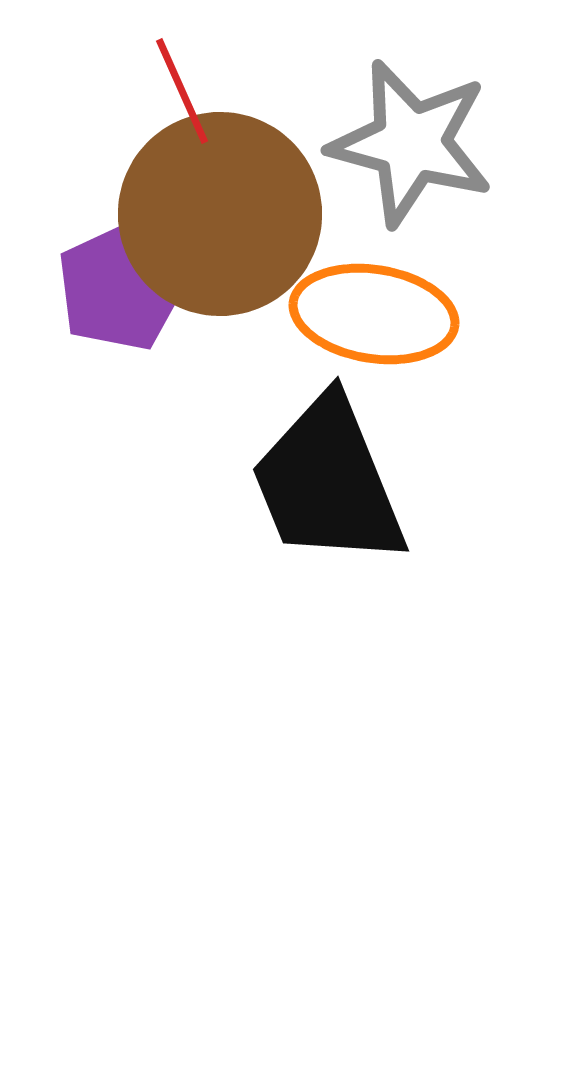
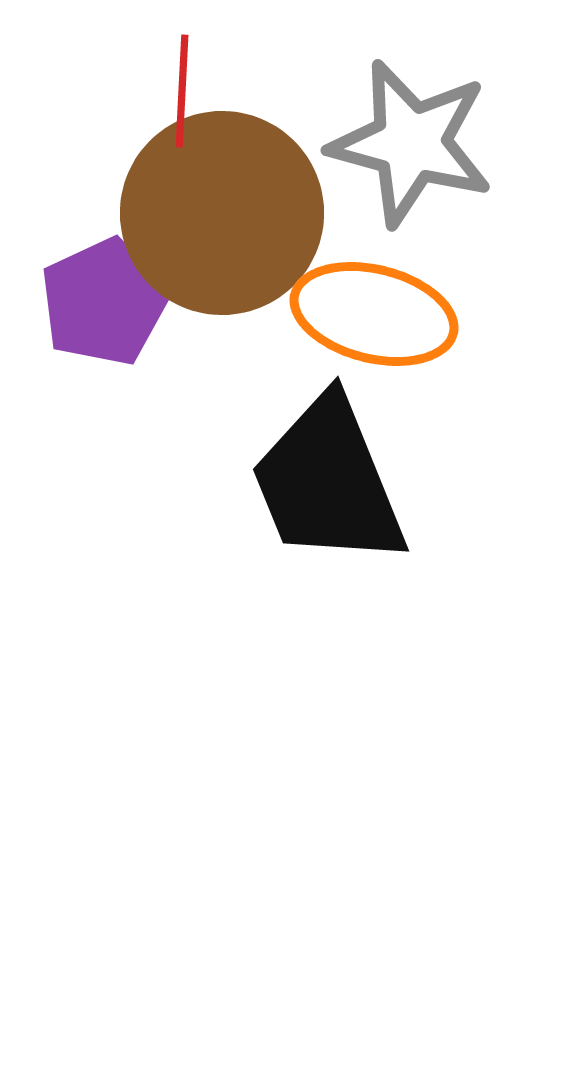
red line: rotated 27 degrees clockwise
brown circle: moved 2 px right, 1 px up
purple pentagon: moved 17 px left, 15 px down
orange ellipse: rotated 5 degrees clockwise
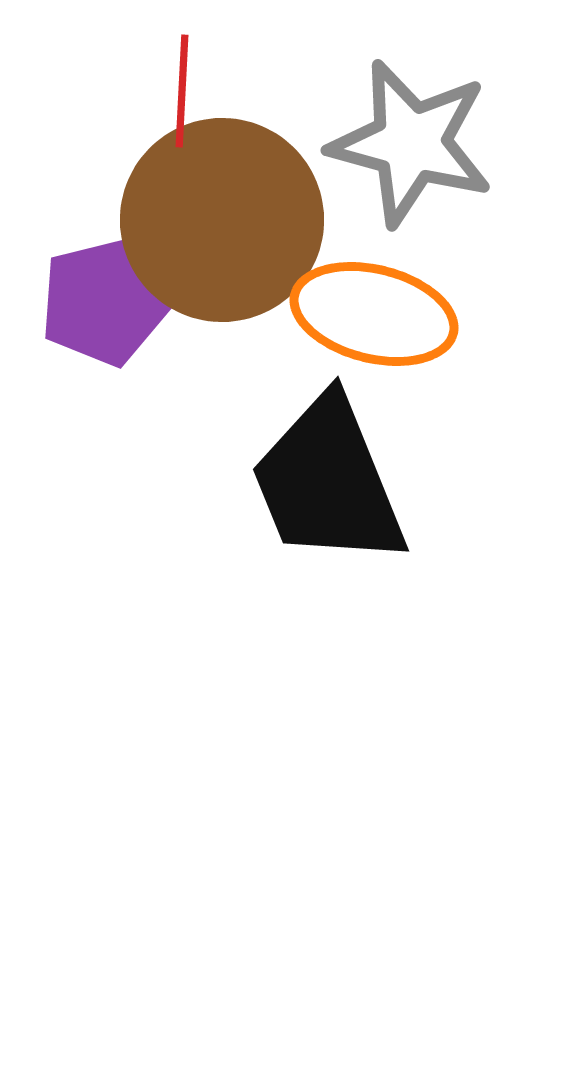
brown circle: moved 7 px down
purple pentagon: rotated 11 degrees clockwise
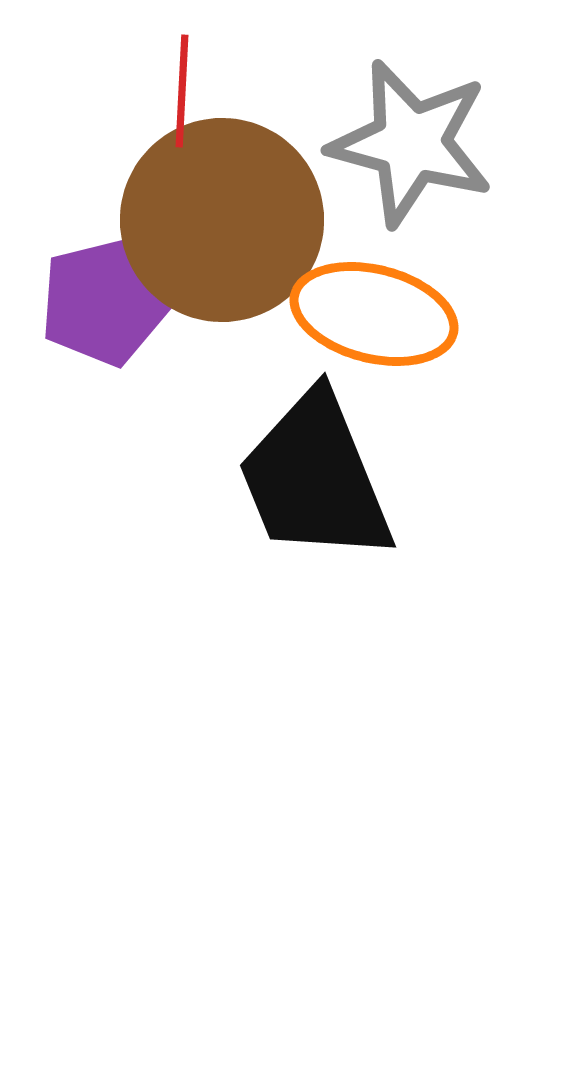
black trapezoid: moved 13 px left, 4 px up
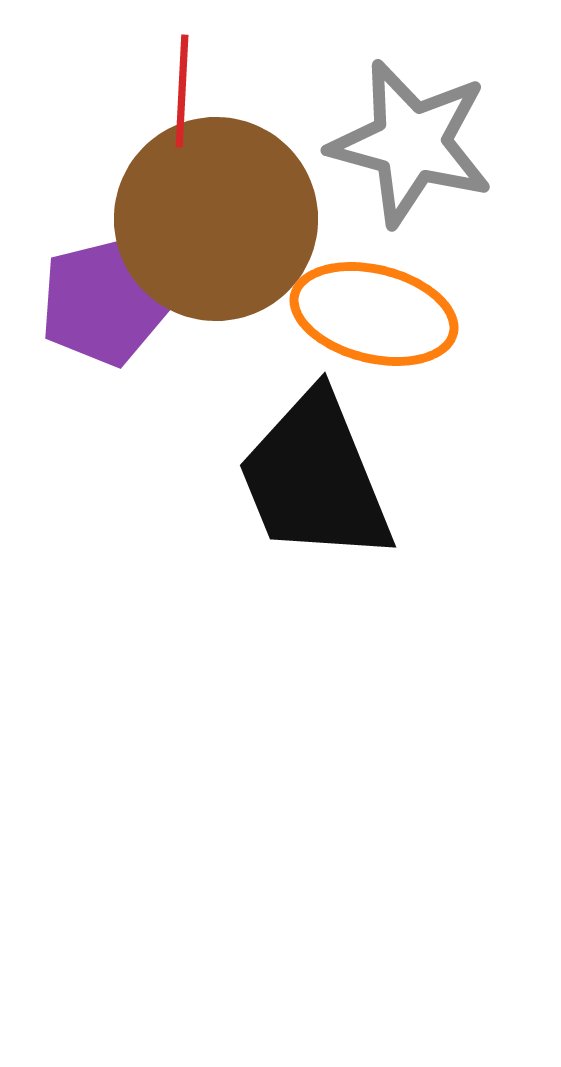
brown circle: moved 6 px left, 1 px up
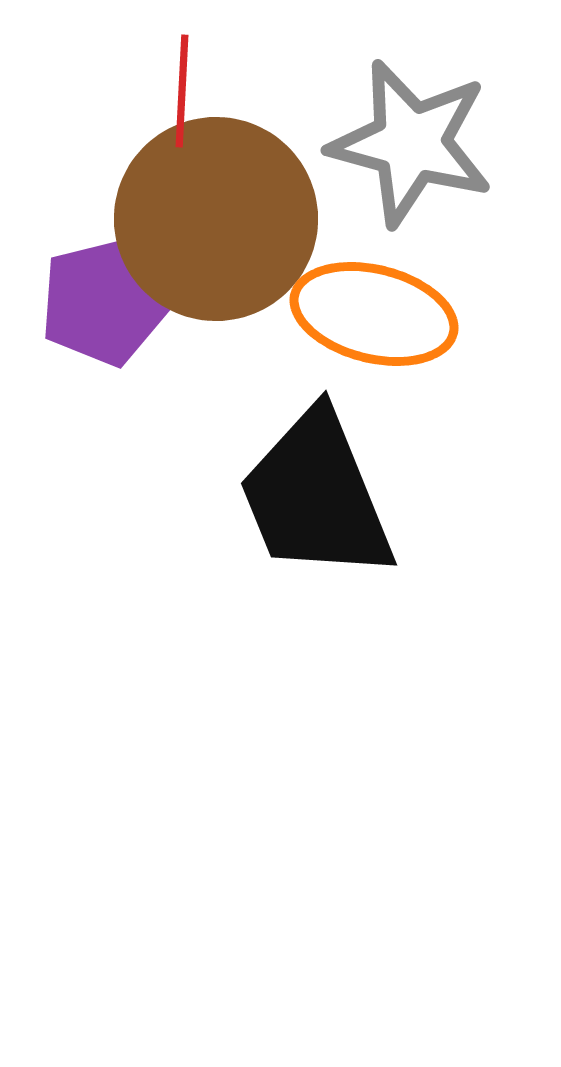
black trapezoid: moved 1 px right, 18 px down
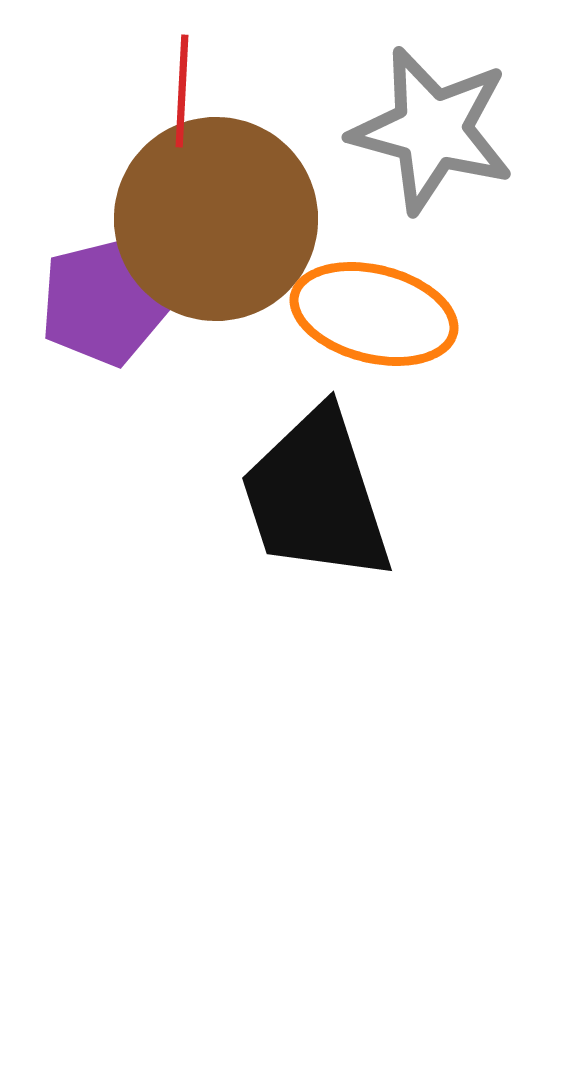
gray star: moved 21 px right, 13 px up
black trapezoid: rotated 4 degrees clockwise
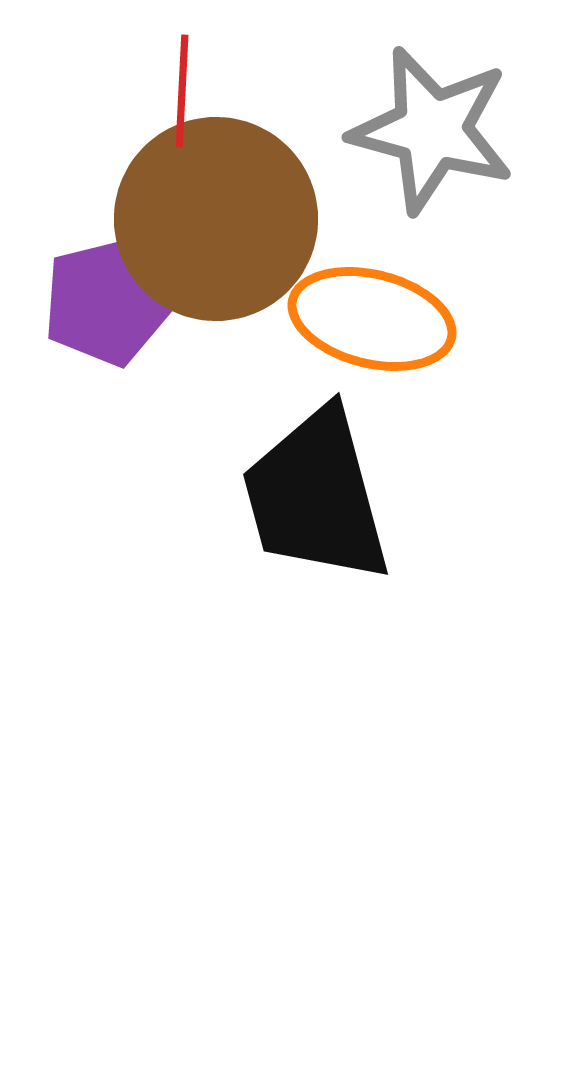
purple pentagon: moved 3 px right
orange ellipse: moved 2 px left, 5 px down
black trapezoid: rotated 3 degrees clockwise
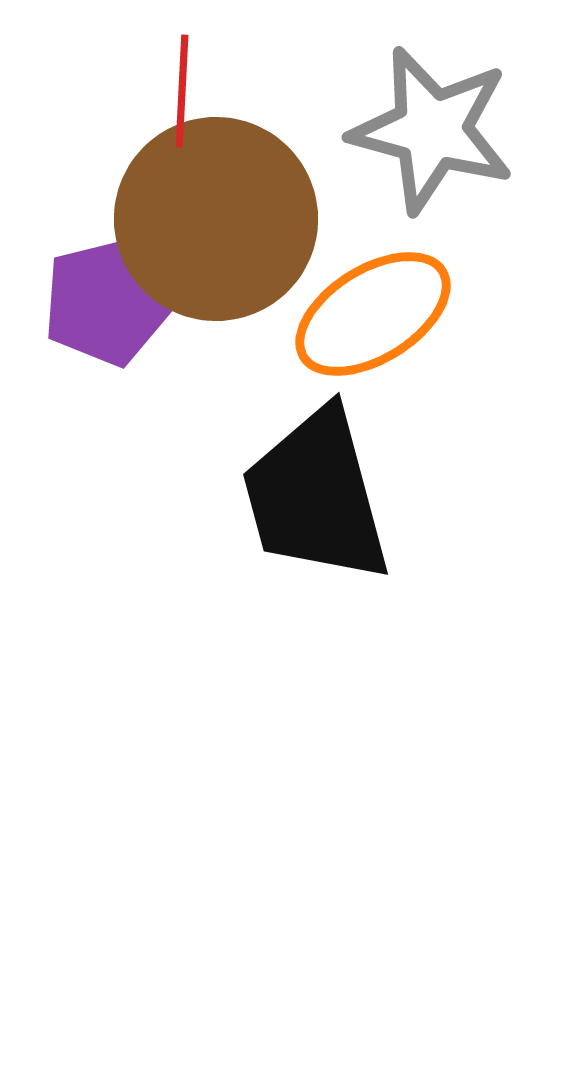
orange ellipse: moved 1 px right, 5 px up; rotated 46 degrees counterclockwise
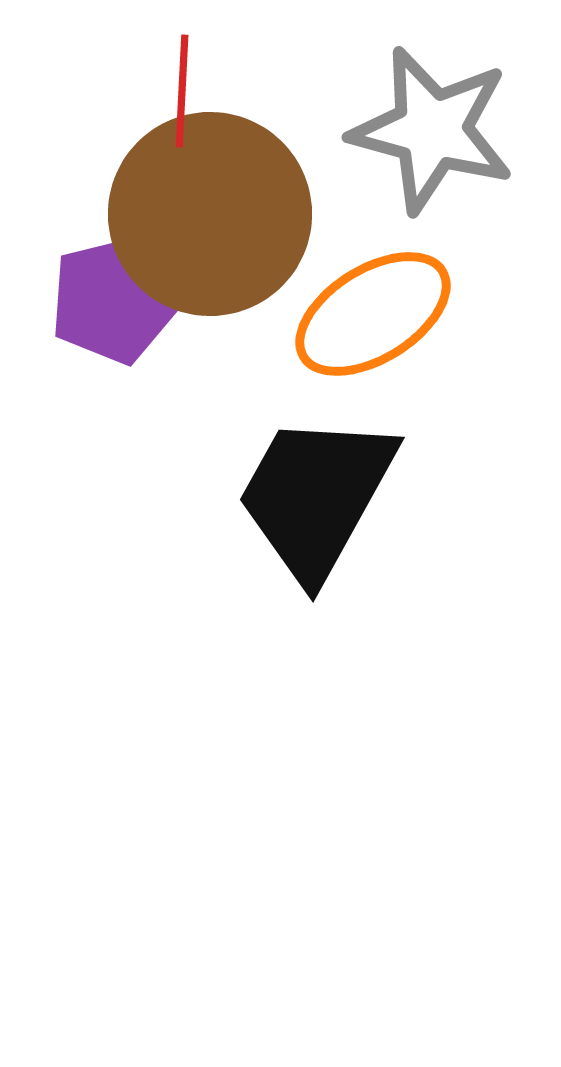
brown circle: moved 6 px left, 5 px up
purple pentagon: moved 7 px right, 2 px up
black trapezoid: rotated 44 degrees clockwise
